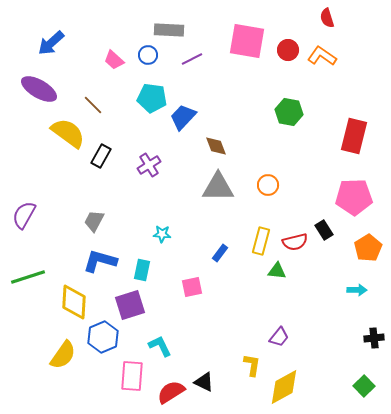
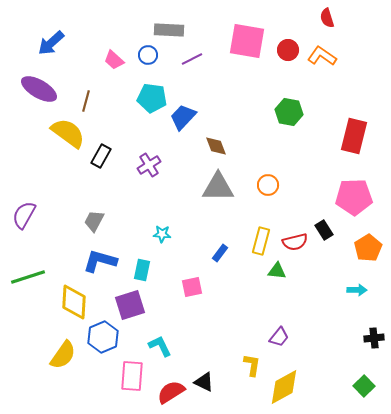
brown line at (93, 105): moved 7 px left, 4 px up; rotated 60 degrees clockwise
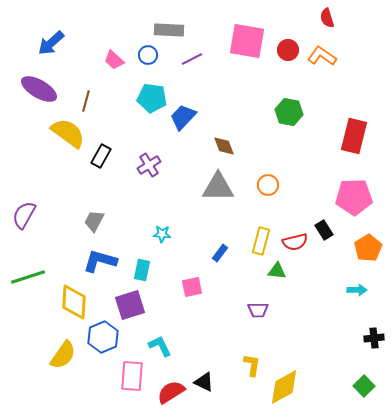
brown diamond at (216, 146): moved 8 px right
purple trapezoid at (279, 337): moved 21 px left, 27 px up; rotated 50 degrees clockwise
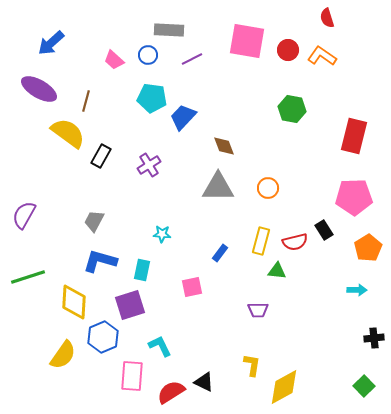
green hexagon at (289, 112): moved 3 px right, 3 px up
orange circle at (268, 185): moved 3 px down
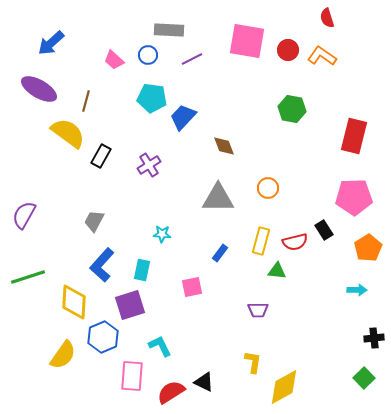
gray triangle at (218, 187): moved 11 px down
blue L-shape at (100, 261): moved 2 px right, 4 px down; rotated 64 degrees counterclockwise
yellow L-shape at (252, 365): moved 1 px right, 3 px up
green square at (364, 386): moved 8 px up
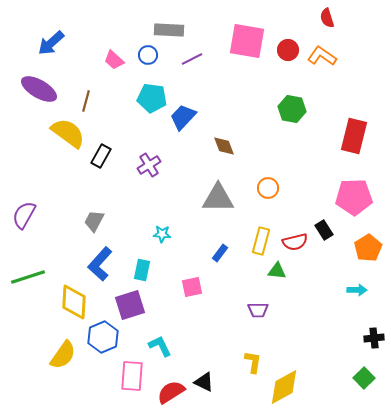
blue L-shape at (102, 265): moved 2 px left, 1 px up
